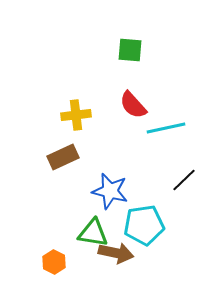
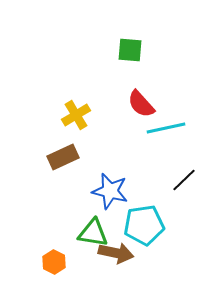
red semicircle: moved 8 px right, 1 px up
yellow cross: rotated 24 degrees counterclockwise
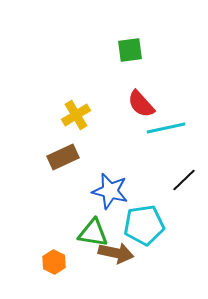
green square: rotated 12 degrees counterclockwise
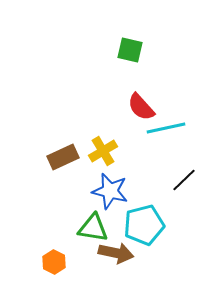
green square: rotated 20 degrees clockwise
red semicircle: moved 3 px down
yellow cross: moved 27 px right, 36 px down
cyan pentagon: rotated 6 degrees counterclockwise
green triangle: moved 5 px up
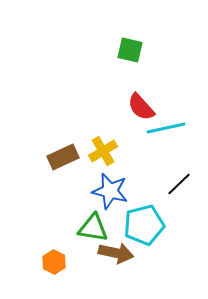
black line: moved 5 px left, 4 px down
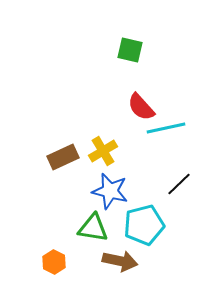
brown arrow: moved 4 px right, 8 px down
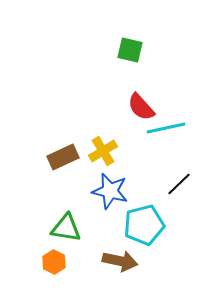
green triangle: moved 27 px left
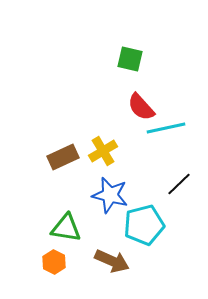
green square: moved 9 px down
blue star: moved 4 px down
brown arrow: moved 8 px left; rotated 12 degrees clockwise
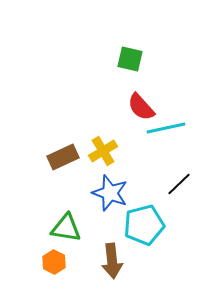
blue star: moved 2 px up; rotated 6 degrees clockwise
brown arrow: rotated 60 degrees clockwise
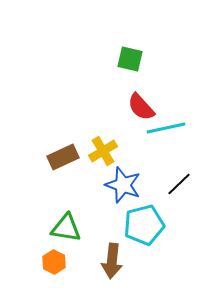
blue star: moved 13 px right, 8 px up
brown arrow: rotated 12 degrees clockwise
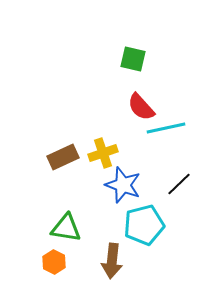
green square: moved 3 px right
yellow cross: moved 2 px down; rotated 12 degrees clockwise
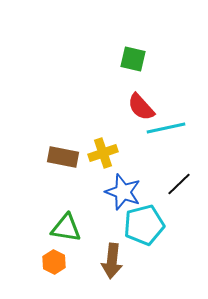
brown rectangle: rotated 36 degrees clockwise
blue star: moved 7 px down
